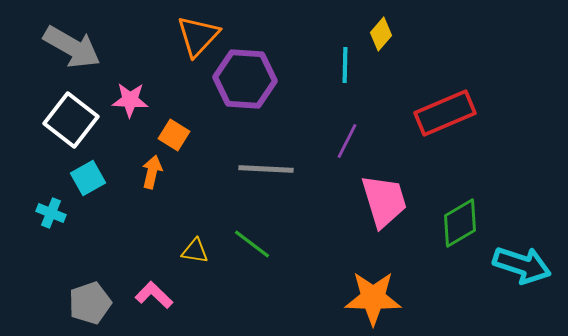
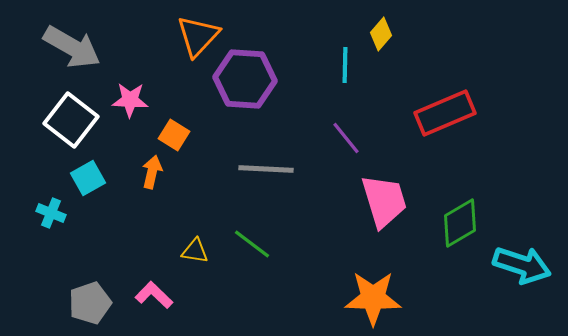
purple line: moved 1 px left, 3 px up; rotated 66 degrees counterclockwise
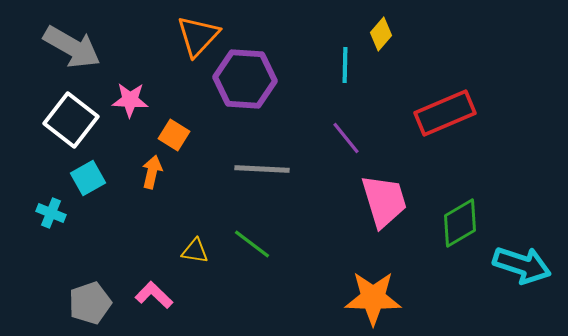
gray line: moved 4 px left
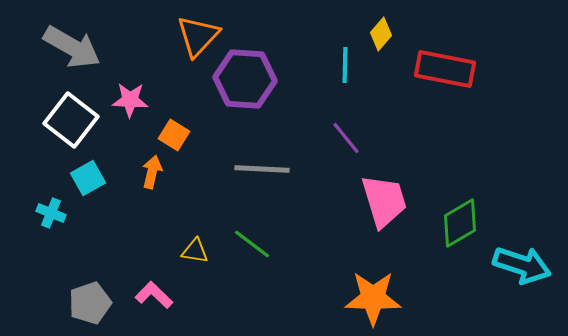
red rectangle: moved 44 px up; rotated 34 degrees clockwise
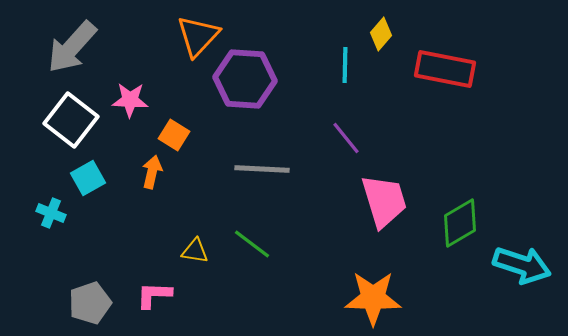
gray arrow: rotated 102 degrees clockwise
pink L-shape: rotated 42 degrees counterclockwise
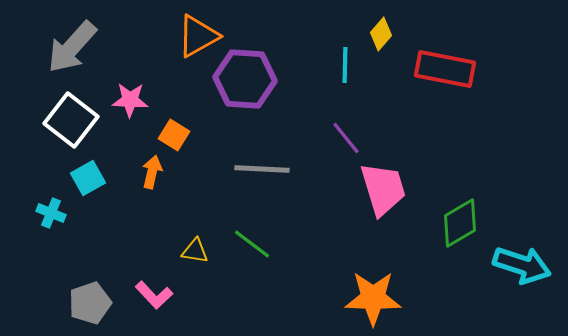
orange triangle: rotated 18 degrees clockwise
pink trapezoid: moved 1 px left, 12 px up
pink L-shape: rotated 135 degrees counterclockwise
